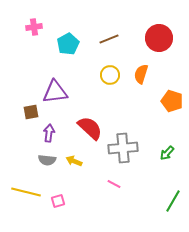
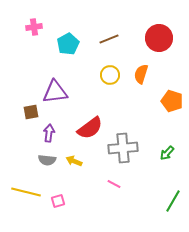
red semicircle: rotated 100 degrees clockwise
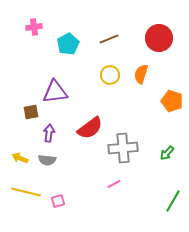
yellow arrow: moved 54 px left, 3 px up
pink line: rotated 56 degrees counterclockwise
